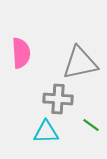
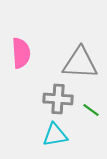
gray triangle: rotated 15 degrees clockwise
green line: moved 15 px up
cyan triangle: moved 9 px right, 3 px down; rotated 8 degrees counterclockwise
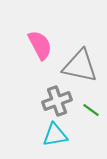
pink semicircle: moved 19 px right, 8 px up; rotated 24 degrees counterclockwise
gray triangle: moved 3 px down; rotated 9 degrees clockwise
gray cross: moved 1 px left, 2 px down; rotated 24 degrees counterclockwise
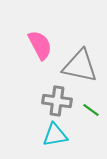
gray cross: rotated 28 degrees clockwise
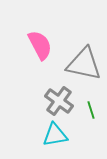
gray triangle: moved 4 px right, 2 px up
gray cross: moved 2 px right; rotated 28 degrees clockwise
green line: rotated 36 degrees clockwise
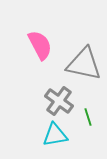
green line: moved 3 px left, 7 px down
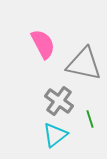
pink semicircle: moved 3 px right, 1 px up
green line: moved 2 px right, 2 px down
cyan triangle: rotated 28 degrees counterclockwise
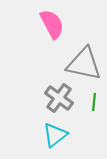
pink semicircle: moved 9 px right, 20 px up
gray cross: moved 3 px up
green line: moved 4 px right, 17 px up; rotated 24 degrees clockwise
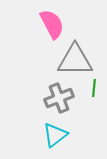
gray triangle: moved 9 px left, 4 px up; rotated 12 degrees counterclockwise
gray cross: rotated 32 degrees clockwise
green line: moved 14 px up
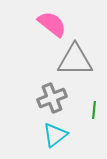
pink semicircle: rotated 24 degrees counterclockwise
green line: moved 22 px down
gray cross: moved 7 px left
